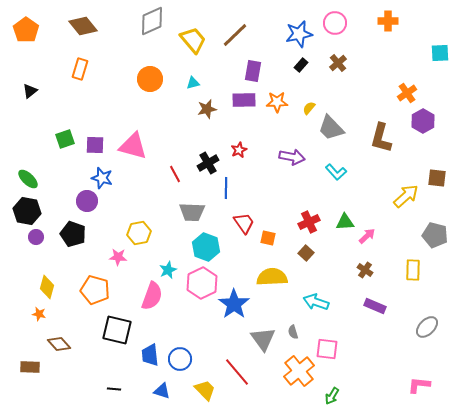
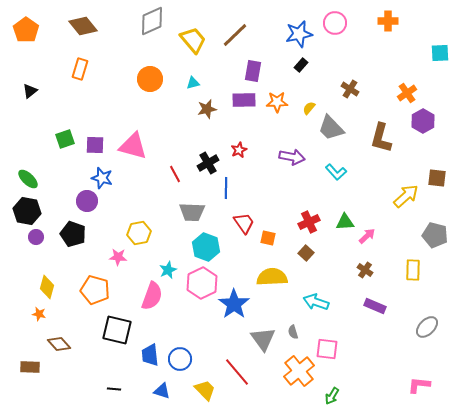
brown cross at (338, 63): moved 12 px right, 26 px down; rotated 18 degrees counterclockwise
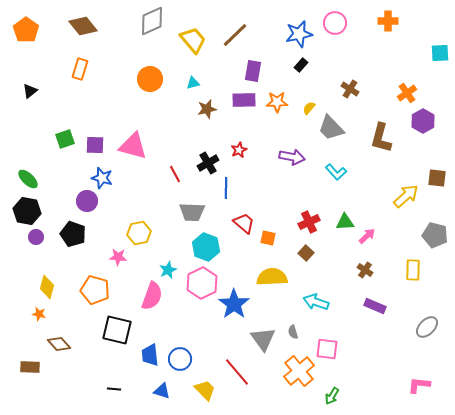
red trapezoid at (244, 223): rotated 15 degrees counterclockwise
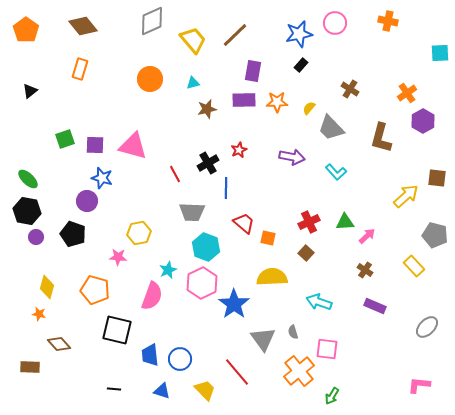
orange cross at (388, 21): rotated 12 degrees clockwise
yellow rectangle at (413, 270): moved 1 px right, 4 px up; rotated 45 degrees counterclockwise
cyan arrow at (316, 302): moved 3 px right
